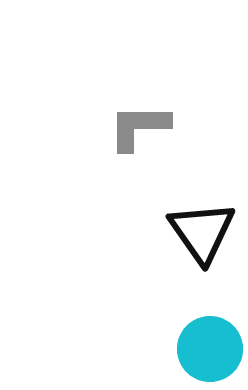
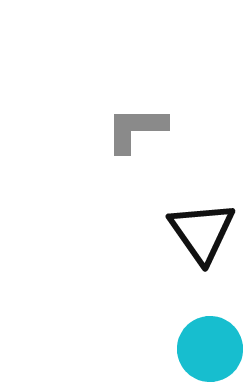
gray L-shape: moved 3 px left, 2 px down
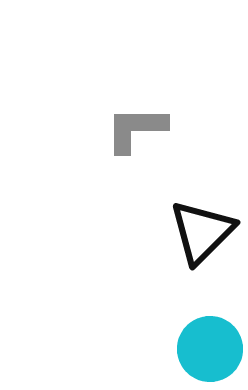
black triangle: rotated 20 degrees clockwise
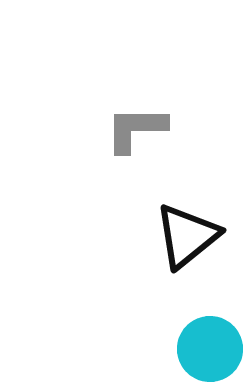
black triangle: moved 15 px left, 4 px down; rotated 6 degrees clockwise
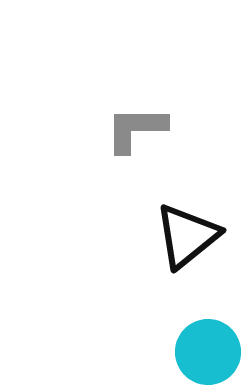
cyan circle: moved 2 px left, 3 px down
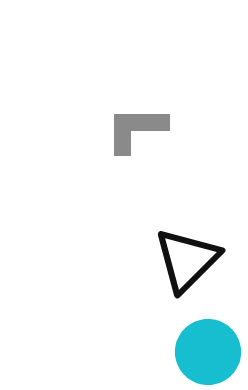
black triangle: moved 24 px down; rotated 6 degrees counterclockwise
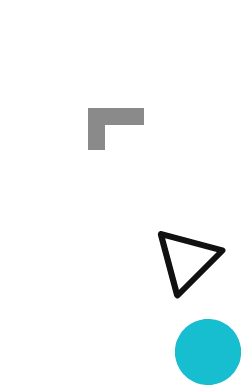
gray L-shape: moved 26 px left, 6 px up
